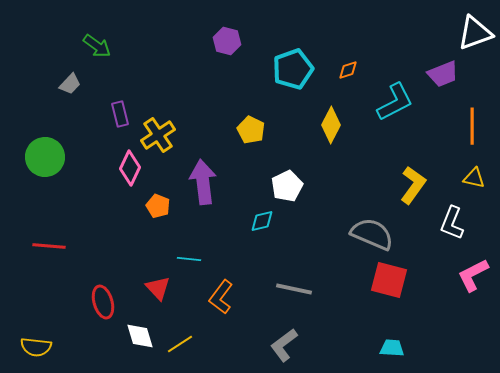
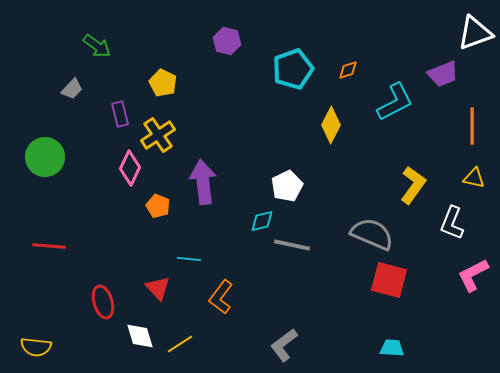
gray trapezoid: moved 2 px right, 5 px down
yellow pentagon: moved 88 px left, 47 px up
gray line: moved 2 px left, 44 px up
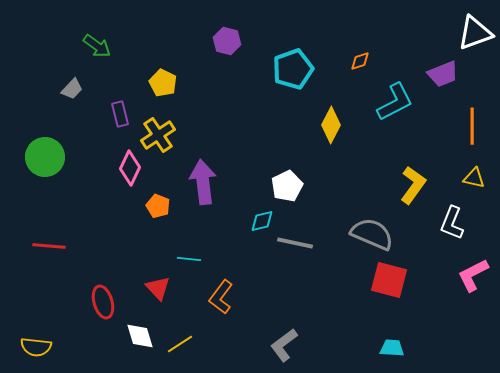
orange diamond: moved 12 px right, 9 px up
gray line: moved 3 px right, 2 px up
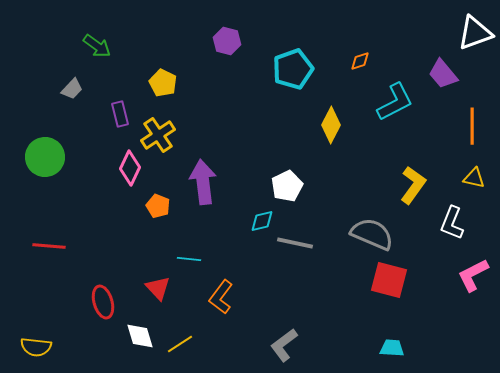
purple trapezoid: rotated 72 degrees clockwise
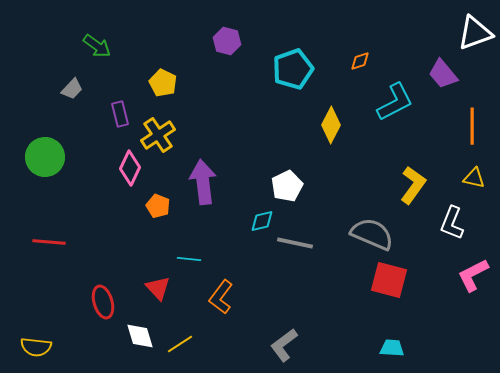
red line: moved 4 px up
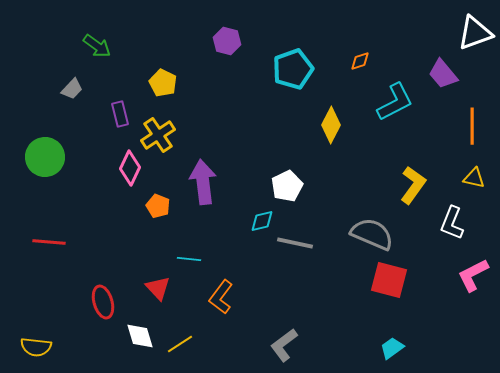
cyan trapezoid: rotated 40 degrees counterclockwise
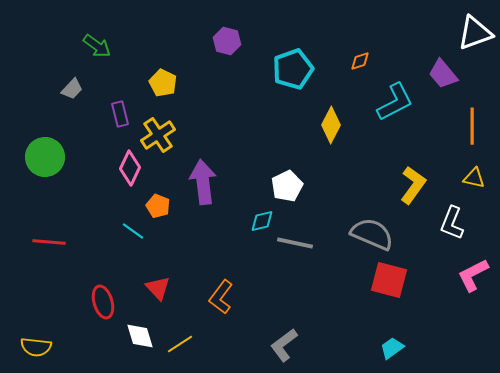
cyan line: moved 56 px left, 28 px up; rotated 30 degrees clockwise
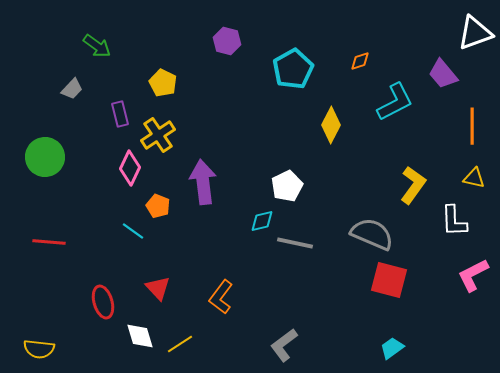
cyan pentagon: rotated 9 degrees counterclockwise
white L-shape: moved 2 px right, 2 px up; rotated 24 degrees counterclockwise
yellow semicircle: moved 3 px right, 2 px down
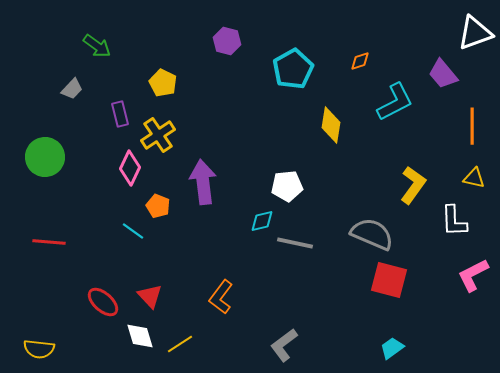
yellow diamond: rotated 18 degrees counterclockwise
white pentagon: rotated 20 degrees clockwise
red triangle: moved 8 px left, 8 px down
red ellipse: rotated 32 degrees counterclockwise
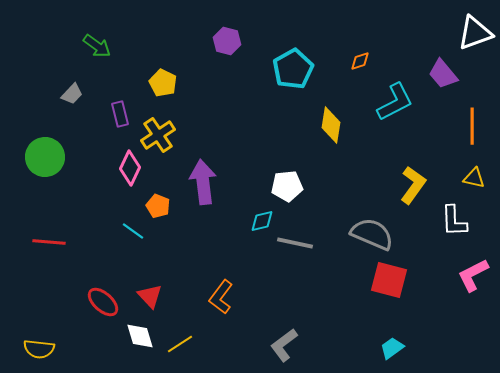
gray trapezoid: moved 5 px down
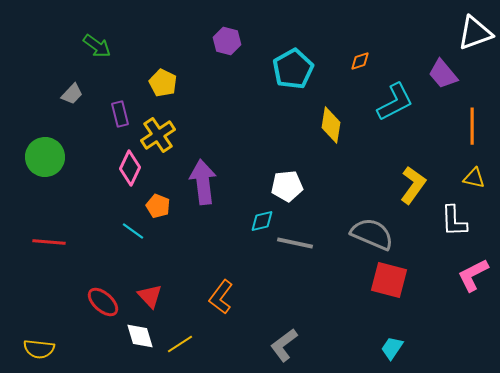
cyan trapezoid: rotated 20 degrees counterclockwise
